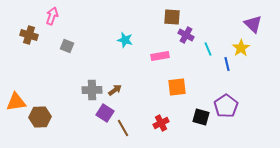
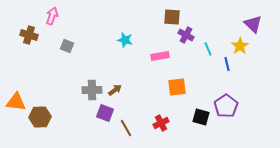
yellow star: moved 1 px left, 2 px up
orange triangle: rotated 15 degrees clockwise
purple square: rotated 12 degrees counterclockwise
brown line: moved 3 px right
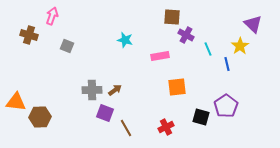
red cross: moved 5 px right, 4 px down
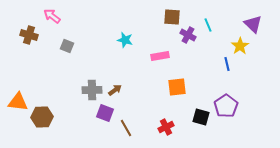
pink arrow: rotated 72 degrees counterclockwise
purple cross: moved 2 px right
cyan line: moved 24 px up
orange triangle: moved 2 px right
brown hexagon: moved 2 px right
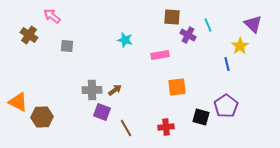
brown cross: rotated 18 degrees clockwise
gray square: rotated 16 degrees counterclockwise
pink rectangle: moved 1 px up
orange triangle: rotated 20 degrees clockwise
purple square: moved 3 px left, 1 px up
red cross: rotated 21 degrees clockwise
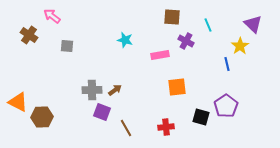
purple cross: moved 2 px left, 6 px down
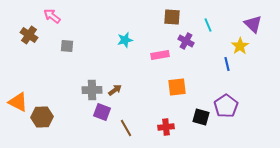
cyan star: rotated 28 degrees counterclockwise
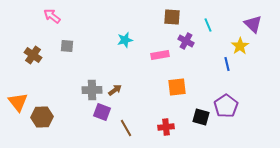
brown cross: moved 4 px right, 20 px down
orange triangle: rotated 25 degrees clockwise
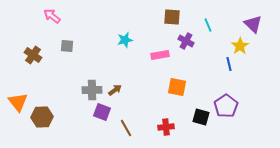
blue line: moved 2 px right
orange square: rotated 18 degrees clockwise
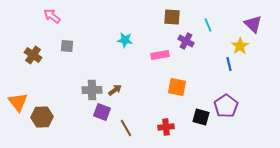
cyan star: rotated 21 degrees clockwise
